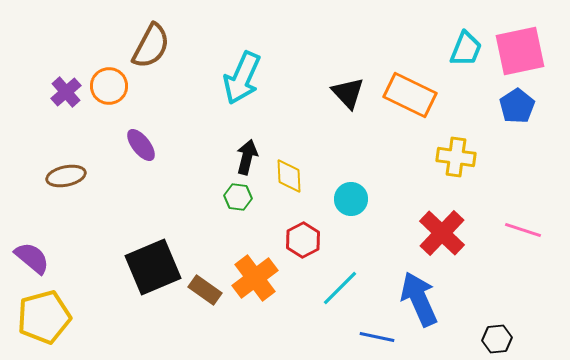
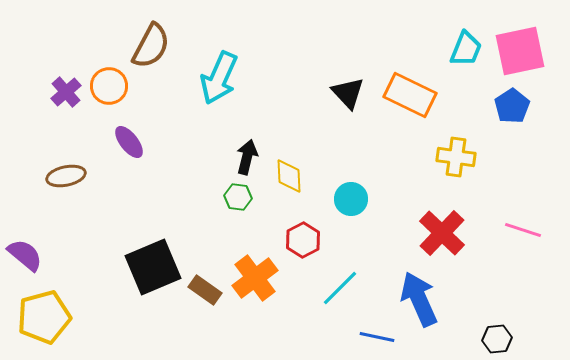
cyan arrow: moved 23 px left
blue pentagon: moved 5 px left
purple ellipse: moved 12 px left, 3 px up
purple semicircle: moved 7 px left, 3 px up
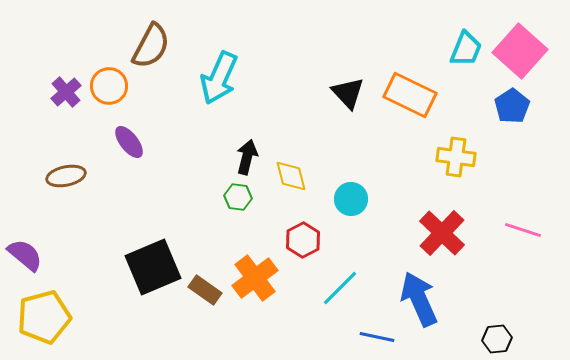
pink square: rotated 36 degrees counterclockwise
yellow diamond: moved 2 px right; rotated 12 degrees counterclockwise
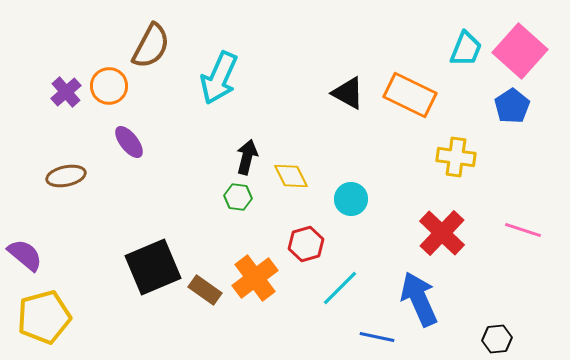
black triangle: rotated 18 degrees counterclockwise
yellow diamond: rotated 12 degrees counterclockwise
red hexagon: moved 3 px right, 4 px down; rotated 12 degrees clockwise
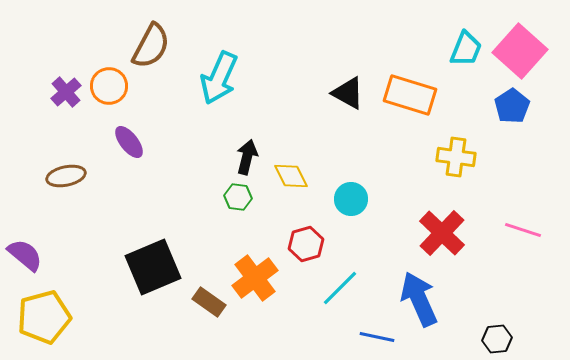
orange rectangle: rotated 9 degrees counterclockwise
brown rectangle: moved 4 px right, 12 px down
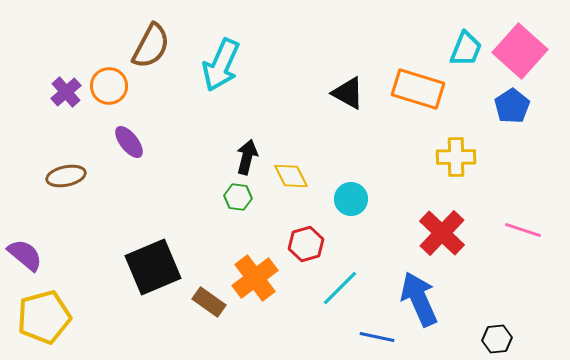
cyan arrow: moved 2 px right, 13 px up
orange rectangle: moved 8 px right, 6 px up
yellow cross: rotated 9 degrees counterclockwise
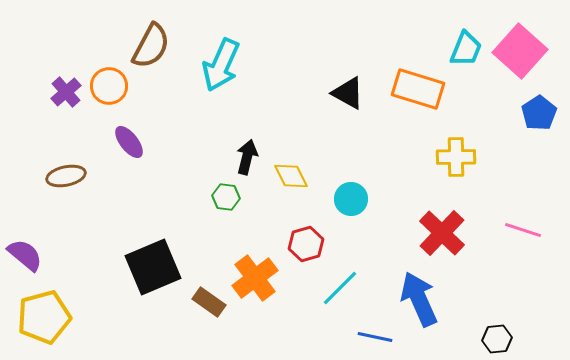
blue pentagon: moved 27 px right, 7 px down
green hexagon: moved 12 px left
blue line: moved 2 px left
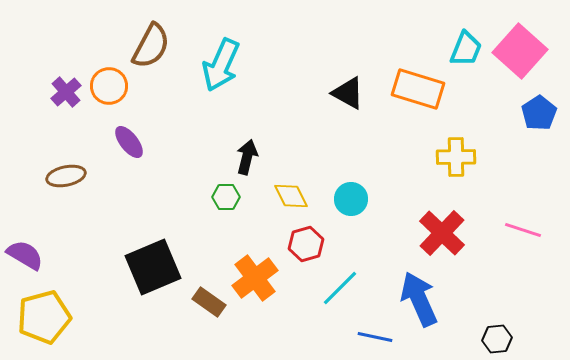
yellow diamond: moved 20 px down
green hexagon: rotated 8 degrees counterclockwise
purple semicircle: rotated 9 degrees counterclockwise
